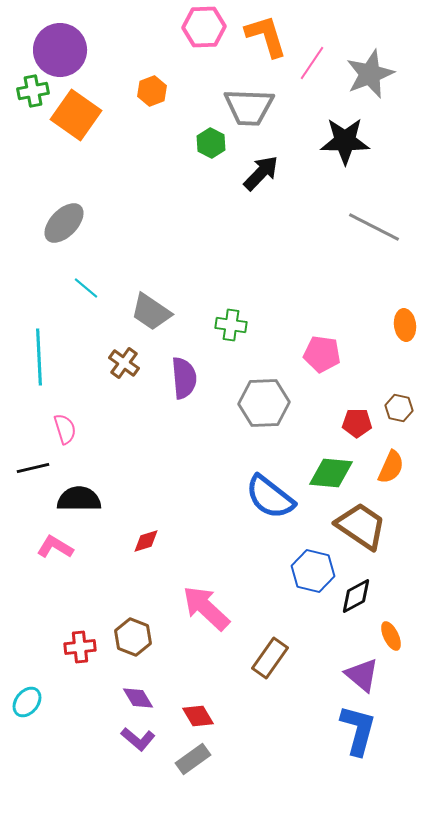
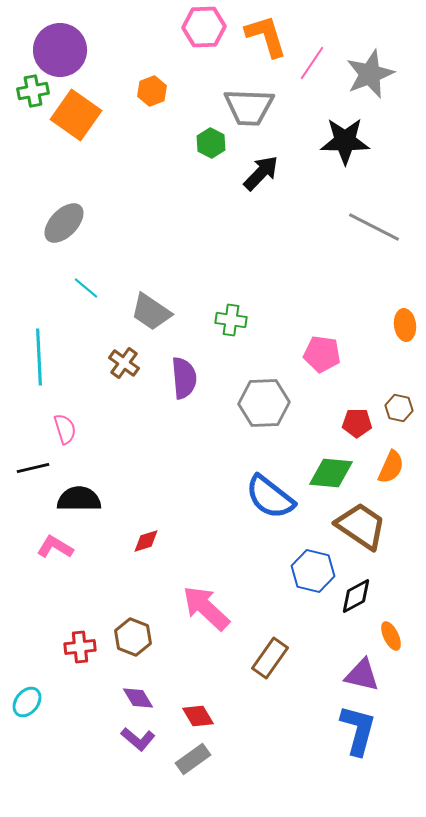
green cross at (231, 325): moved 5 px up
purple triangle at (362, 675): rotated 27 degrees counterclockwise
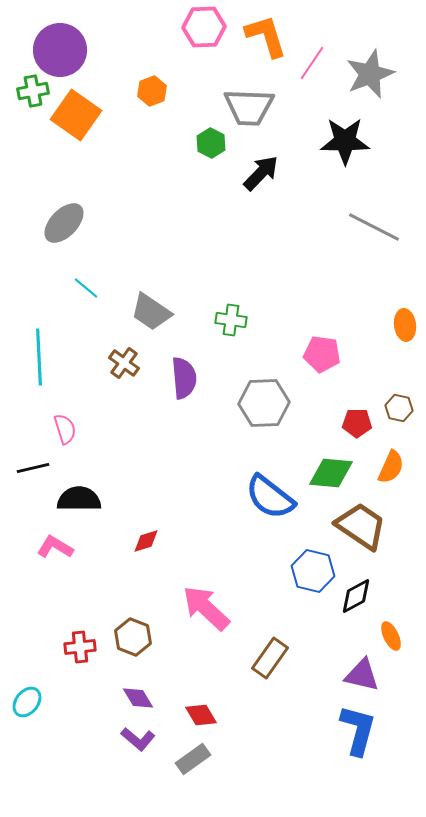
red diamond at (198, 716): moved 3 px right, 1 px up
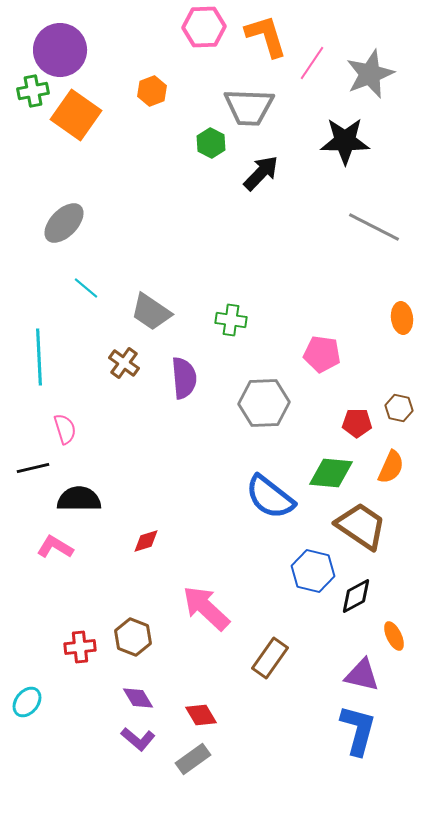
orange ellipse at (405, 325): moved 3 px left, 7 px up
orange ellipse at (391, 636): moved 3 px right
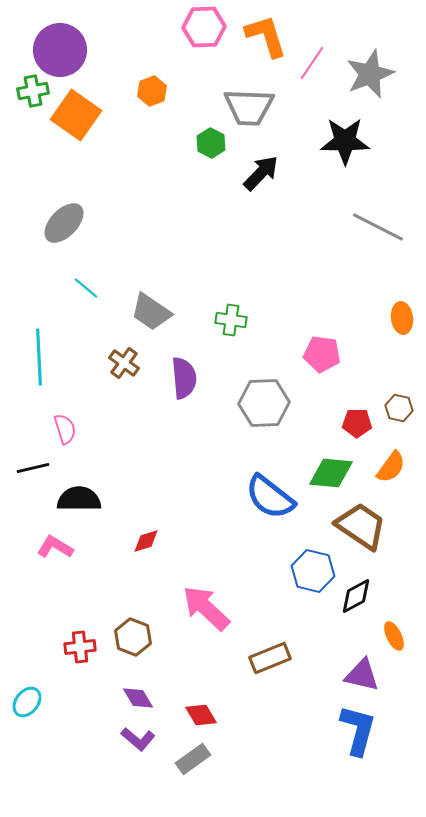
gray line at (374, 227): moved 4 px right
orange semicircle at (391, 467): rotated 12 degrees clockwise
brown rectangle at (270, 658): rotated 33 degrees clockwise
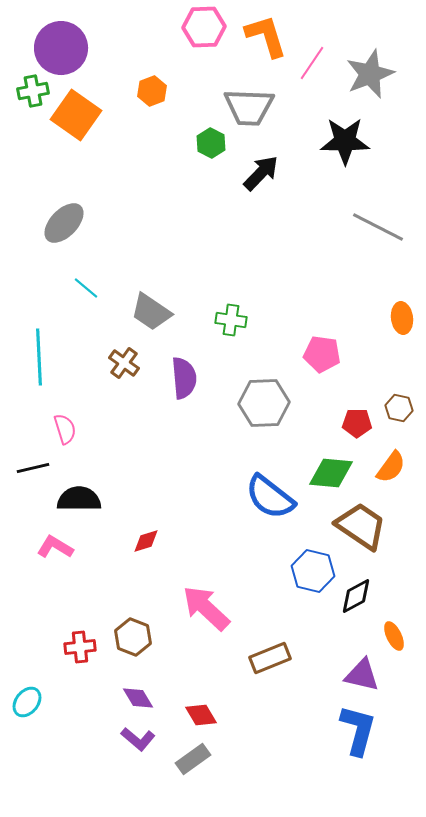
purple circle at (60, 50): moved 1 px right, 2 px up
